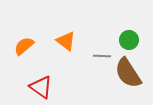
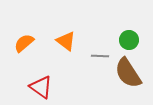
orange semicircle: moved 3 px up
gray line: moved 2 px left
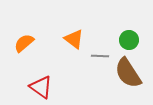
orange triangle: moved 8 px right, 2 px up
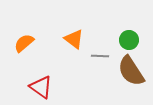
brown semicircle: moved 3 px right, 2 px up
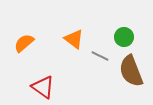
green circle: moved 5 px left, 3 px up
gray line: rotated 24 degrees clockwise
brown semicircle: rotated 12 degrees clockwise
red triangle: moved 2 px right
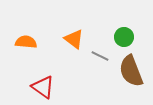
orange semicircle: moved 2 px right, 1 px up; rotated 45 degrees clockwise
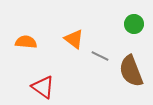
green circle: moved 10 px right, 13 px up
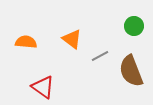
green circle: moved 2 px down
orange triangle: moved 2 px left
gray line: rotated 54 degrees counterclockwise
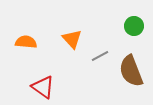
orange triangle: rotated 10 degrees clockwise
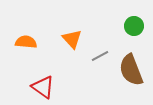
brown semicircle: moved 1 px up
